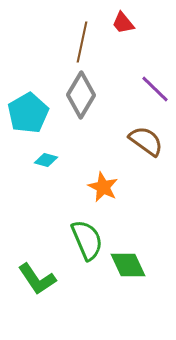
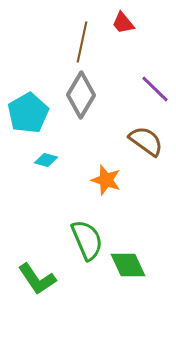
orange star: moved 3 px right, 7 px up; rotated 8 degrees counterclockwise
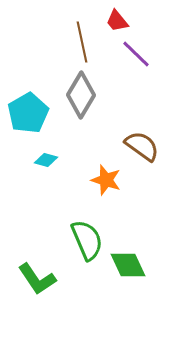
red trapezoid: moved 6 px left, 2 px up
brown line: rotated 24 degrees counterclockwise
purple line: moved 19 px left, 35 px up
brown semicircle: moved 4 px left, 5 px down
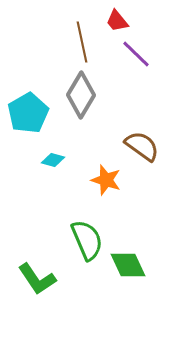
cyan diamond: moved 7 px right
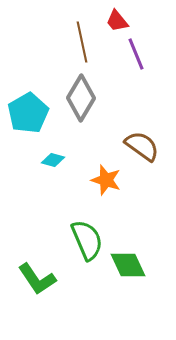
purple line: rotated 24 degrees clockwise
gray diamond: moved 3 px down
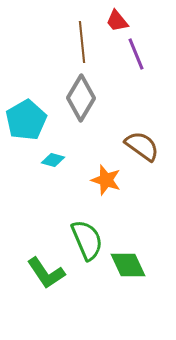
brown line: rotated 6 degrees clockwise
cyan pentagon: moved 2 px left, 7 px down
green L-shape: moved 9 px right, 6 px up
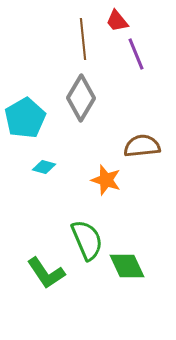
brown line: moved 1 px right, 3 px up
cyan pentagon: moved 1 px left, 2 px up
brown semicircle: rotated 42 degrees counterclockwise
cyan diamond: moved 9 px left, 7 px down
green diamond: moved 1 px left, 1 px down
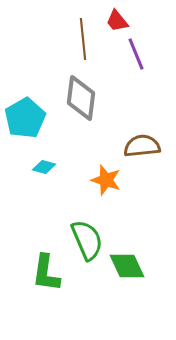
gray diamond: rotated 24 degrees counterclockwise
green L-shape: rotated 42 degrees clockwise
